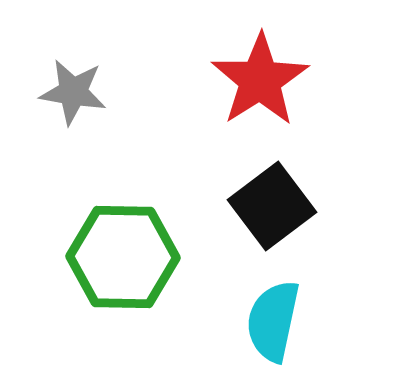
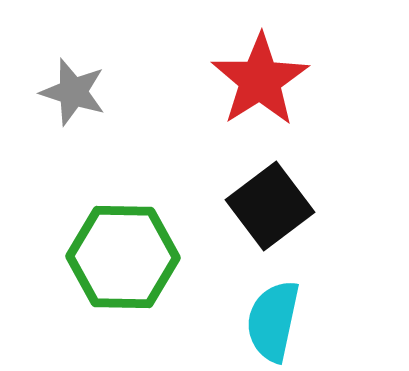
gray star: rotated 8 degrees clockwise
black square: moved 2 px left
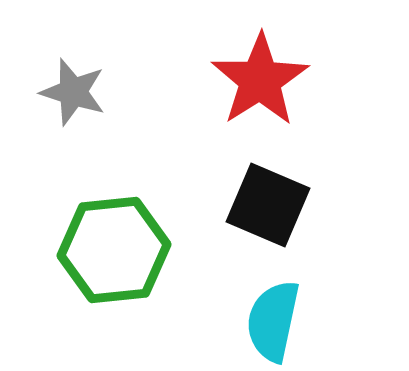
black square: moved 2 px left, 1 px up; rotated 30 degrees counterclockwise
green hexagon: moved 9 px left, 7 px up; rotated 7 degrees counterclockwise
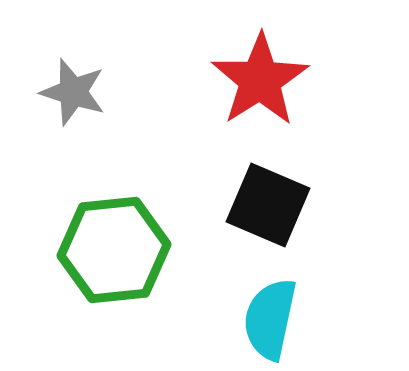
cyan semicircle: moved 3 px left, 2 px up
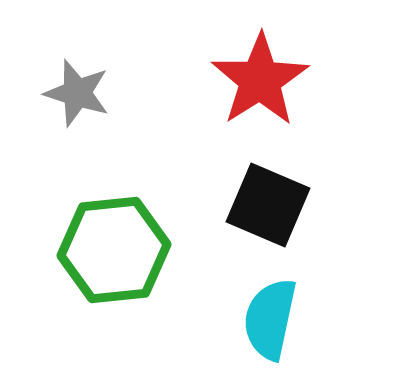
gray star: moved 4 px right, 1 px down
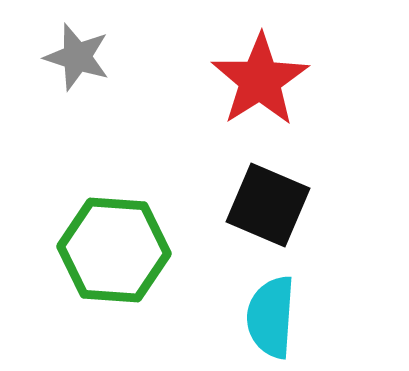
gray star: moved 36 px up
green hexagon: rotated 10 degrees clockwise
cyan semicircle: moved 1 px right, 2 px up; rotated 8 degrees counterclockwise
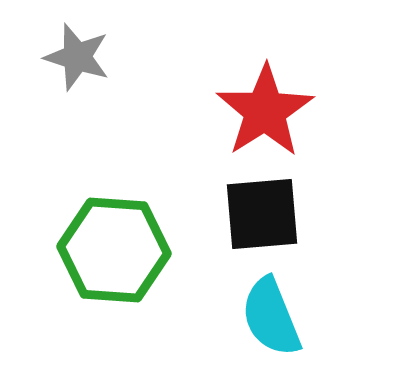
red star: moved 5 px right, 31 px down
black square: moved 6 px left, 9 px down; rotated 28 degrees counterclockwise
cyan semicircle: rotated 26 degrees counterclockwise
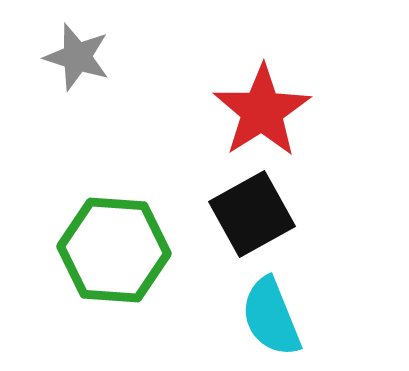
red star: moved 3 px left
black square: moved 10 px left; rotated 24 degrees counterclockwise
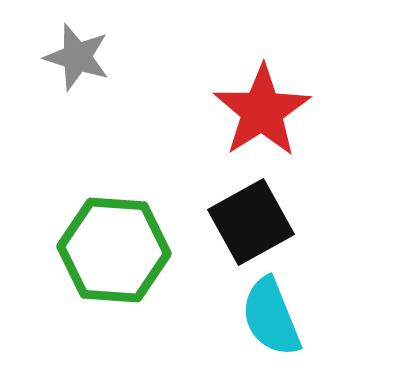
black square: moved 1 px left, 8 px down
